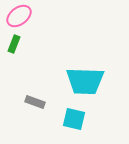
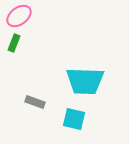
green rectangle: moved 1 px up
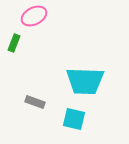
pink ellipse: moved 15 px right; rotated 10 degrees clockwise
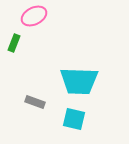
cyan trapezoid: moved 6 px left
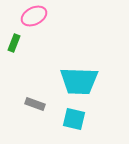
gray rectangle: moved 2 px down
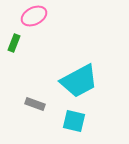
cyan trapezoid: rotated 30 degrees counterclockwise
cyan square: moved 2 px down
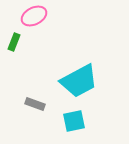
green rectangle: moved 1 px up
cyan square: rotated 25 degrees counterclockwise
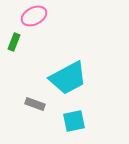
cyan trapezoid: moved 11 px left, 3 px up
